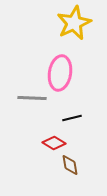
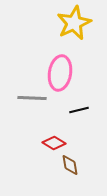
black line: moved 7 px right, 8 px up
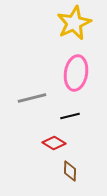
pink ellipse: moved 16 px right
gray line: rotated 16 degrees counterclockwise
black line: moved 9 px left, 6 px down
brown diamond: moved 6 px down; rotated 10 degrees clockwise
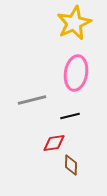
gray line: moved 2 px down
red diamond: rotated 40 degrees counterclockwise
brown diamond: moved 1 px right, 6 px up
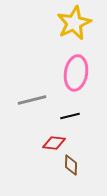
red diamond: rotated 15 degrees clockwise
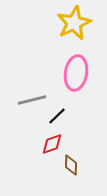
black line: moved 13 px left; rotated 30 degrees counterclockwise
red diamond: moved 2 px left, 1 px down; rotated 25 degrees counterclockwise
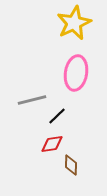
red diamond: rotated 10 degrees clockwise
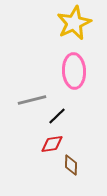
pink ellipse: moved 2 px left, 2 px up; rotated 12 degrees counterclockwise
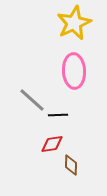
gray line: rotated 56 degrees clockwise
black line: moved 1 px right, 1 px up; rotated 42 degrees clockwise
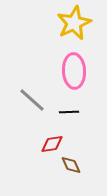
black line: moved 11 px right, 3 px up
brown diamond: rotated 25 degrees counterclockwise
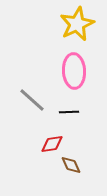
yellow star: moved 3 px right, 1 px down
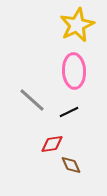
yellow star: moved 1 px down
black line: rotated 24 degrees counterclockwise
